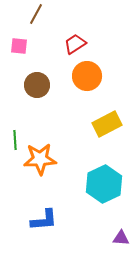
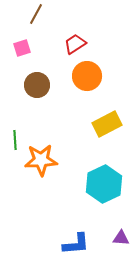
pink square: moved 3 px right, 2 px down; rotated 24 degrees counterclockwise
orange star: moved 1 px right, 1 px down
blue L-shape: moved 32 px right, 24 px down
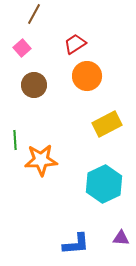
brown line: moved 2 px left
pink square: rotated 24 degrees counterclockwise
brown circle: moved 3 px left
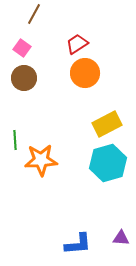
red trapezoid: moved 2 px right
pink square: rotated 12 degrees counterclockwise
orange circle: moved 2 px left, 3 px up
brown circle: moved 10 px left, 7 px up
cyan hexagon: moved 4 px right, 21 px up; rotated 9 degrees clockwise
blue L-shape: moved 2 px right
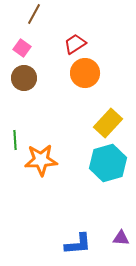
red trapezoid: moved 2 px left
yellow rectangle: moved 1 px right, 1 px up; rotated 20 degrees counterclockwise
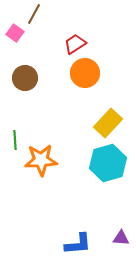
pink square: moved 7 px left, 15 px up
brown circle: moved 1 px right
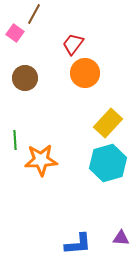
red trapezoid: moved 2 px left; rotated 20 degrees counterclockwise
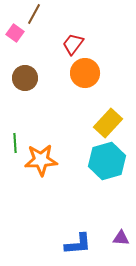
green line: moved 3 px down
cyan hexagon: moved 1 px left, 2 px up
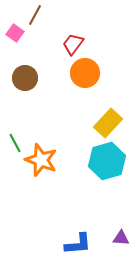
brown line: moved 1 px right, 1 px down
green line: rotated 24 degrees counterclockwise
orange star: rotated 24 degrees clockwise
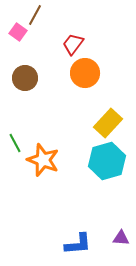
pink square: moved 3 px right, 1 px up
orange star: moved 2 px right
